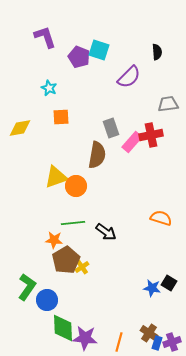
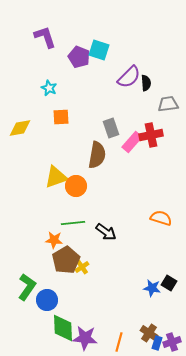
black semicircle: moved 11 px left, 31 px down
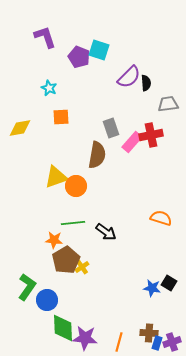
brown cross: rotated 30 degrees counterclockwise
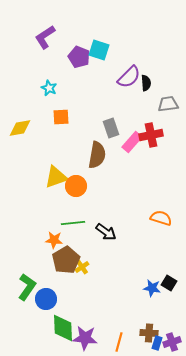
purple L-shape: rotated 105 degrees counterclockwise
blue circle: moved 1 px left, 1 px up
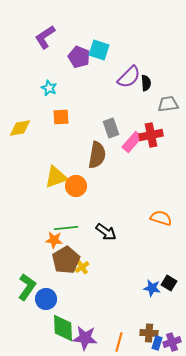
green line: moved 7 px left, 5 px down
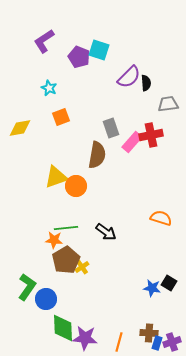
purple L-shape: moved 1 px left, 4 px down
orange square: rotated 18 degrees counterclockwise
